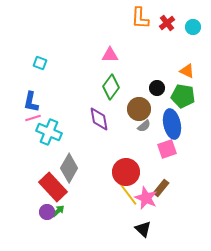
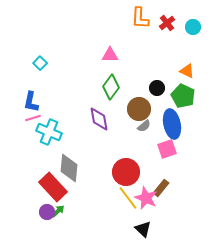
cyan square: rotated 24 degrees clockwise
green pentagon: rotated 15 degrees clockwise
gray diamond: rotated 24 degrees counterclockwise
yellow line: moved 4 px down
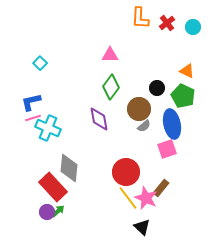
blue L-shape: rotated 65 degrees clockwise
cyan cross: moved 1 px left, 4 px up
black triangle: moved 1 px left, 2 px up
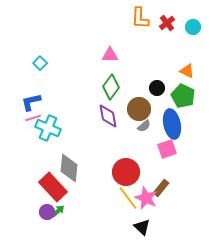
purple diamond: moved 9 px right, 3 px up
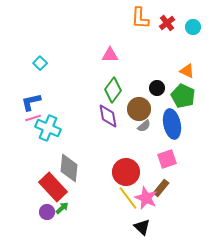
green diamond: moved 2 px right, 3 px down
pink square: moved 10 px down
green arrow: moved 4 px right, 3 px up
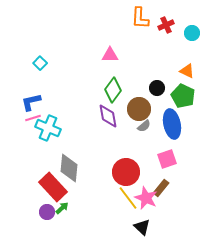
red cross: moved 1 px left, 2 px down; rotated 14 degrees clockwise
cyan circle: moved 1 px left, 6 px down
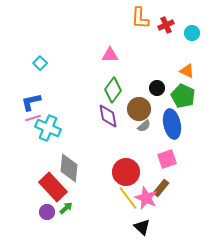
green arrow: moved 4 px right
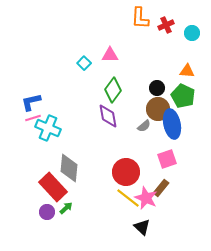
cyan square: moved 44 px right
orange triangle: rotated 21 degrees counterclockwise
brown circle: moved 19 px right
yellow line: rotated 15 degrees counterclockwise
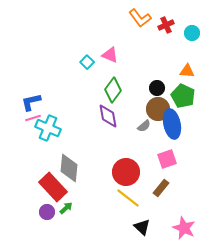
orange L-shape: rotated 40 degrees counterclockwise
pink triangle: rotated 24 degrees clockwise
cyan square: moved 3 px right, 1 px up
pink star: moved 38 px right, 30 px down
